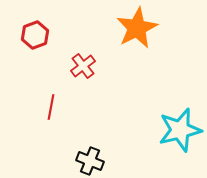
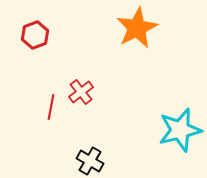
red cross: moved 2 px left, 26 px down
black cross: rotated 8 degrees clockwise
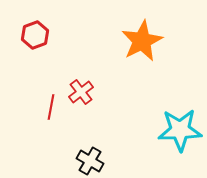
orange star: moved 5 px right, 13 px down
cyan star: rotated 12 degrees clockwise
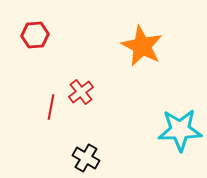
red hexagon: rotated 16 degrees clockwise
orange star: moved 5 px down; rotated 18 degrees counterclockwise
black cross: moved 4 px left, 3 px up
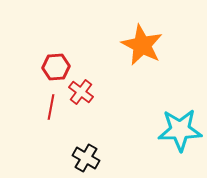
red hexagon: moved 21 px right, 32 px down
orange star: moved 1 px up
red cross: rotated 15 degrees counterclockwise
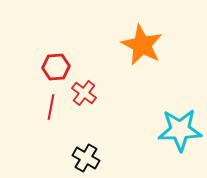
red cross: moved 3 px right, 1 px down
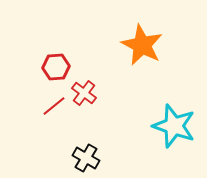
red line: moved 3 px right, 1 px up; rotated 40 degrees clockwise
cyan star: moved 6 px left, 4 px up; rotated 21 degrees clockwise
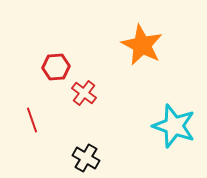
red line: moved 22 px left, 14 px down; rotated 70 degrees counterclockwise
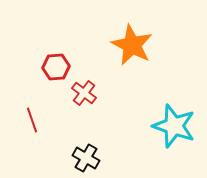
orange star: moved 10 px left
